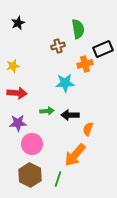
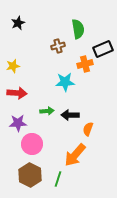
cyan star: moved 1 px up
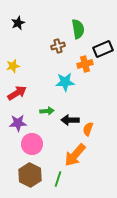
red arrow: rotated 36 degrees counterclockwise
black arrow: moved 5 px down
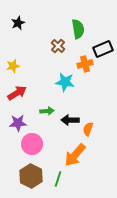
brown cross: rotated 32 degrees counterclockwise
cyan star: rotated 12 degrees clockwise
brown hexagon: moved 1 px right, 1 px down
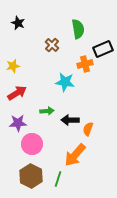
black star: rotated 24 degrees counterclockwise
brown cross: moved 6 px left, 1 px up
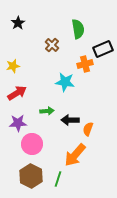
black star: rotated 16 degrees clockwise
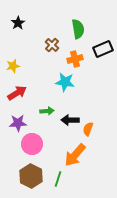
orange cross: moved 10 px left, 5 px up
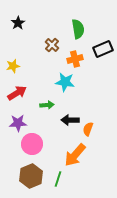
green arrow: moved 6 px up
brown hexagon: rotated 10 degrees clockwise
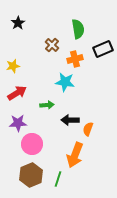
orange arrow: rotated 20 degrees counterclockwise
brown hexagon: moved 1 px up
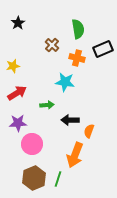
orange cross: moved 2 px right, 1 px up; rotated 28 degrees clockwise
orange semicircle: moved 1 px right, 2 px down
brown hexagon: moved 3 px right, 3 px down
